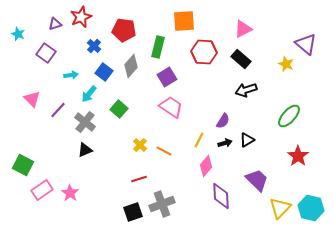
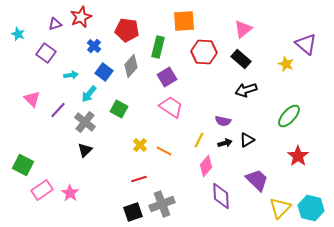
pink triangle at (243, 29): rotated 12 degrees counterclockwise
red pentagon at (124, 30): moved 3 px right
green square at (119, 109): rotated 12 degrees counterclockwise
purple semicircle at (223, 121): rotated 70 degrees clockwise
black triangle at (85, 150): rotated 21 degrees counterclockwise
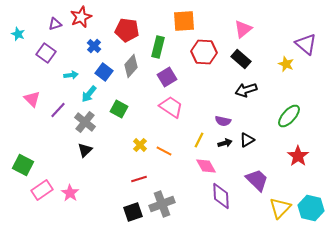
pink diamond at (206, 166): rotated 70 degrees counterclockwise
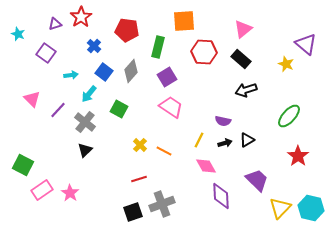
red star at (81, 17): rotated 10 degrees counterclockwise
gray diamond at (131, 66): moved 5 px down
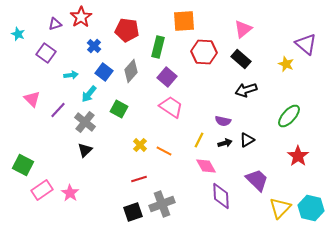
purple square at (167, 77): rotated 18 degrees counterclockwise
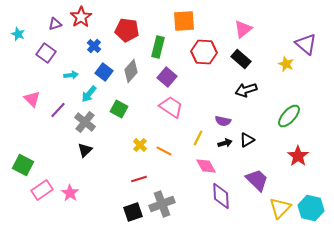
yellow line at (199, 140): moved 1 px left, 2 px up
